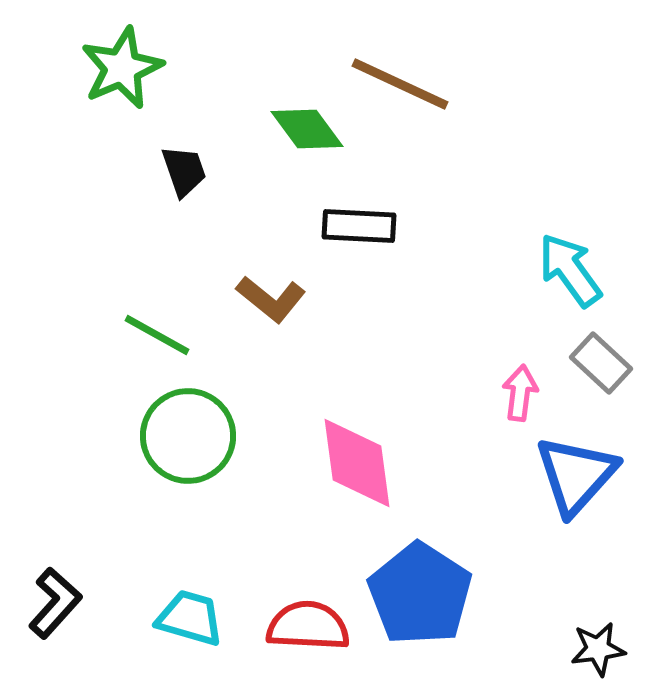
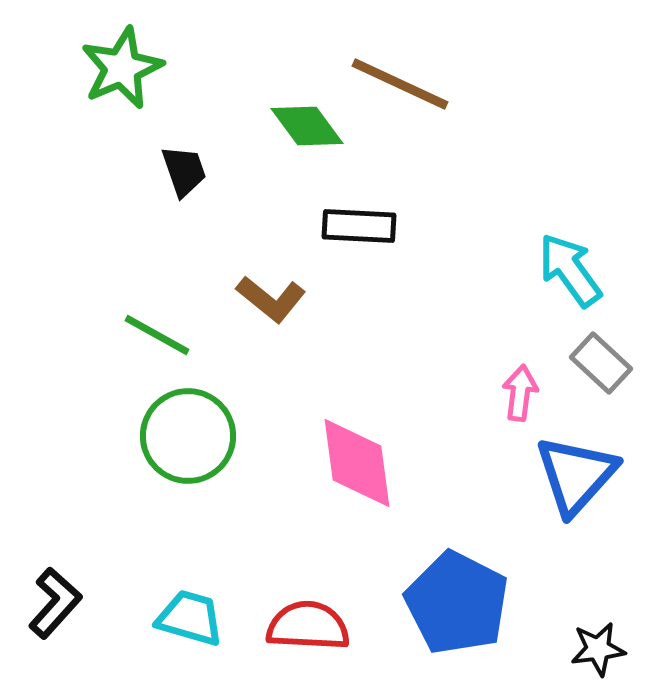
green diamond: moved 3 px up
blue pentagon: moved 37 px right, 9 px down; rotated 6 degrees counterclockwise
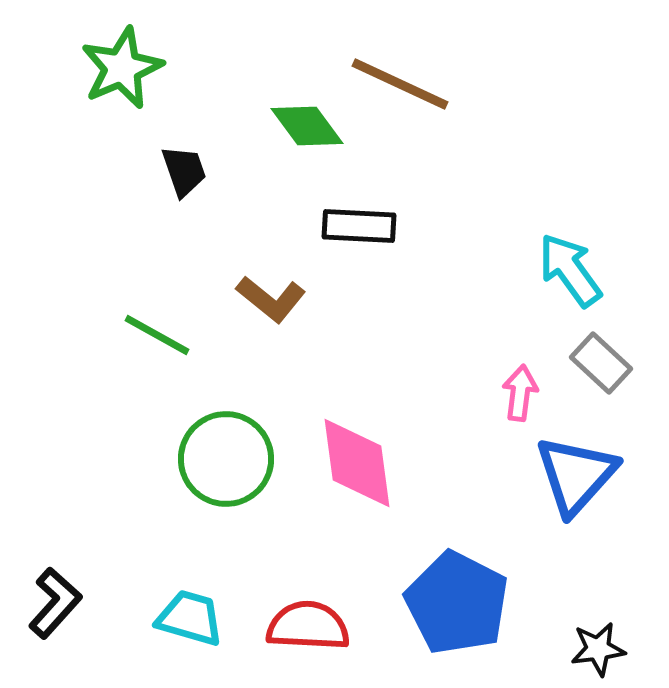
green circle: moved 38 px right, 23 px down
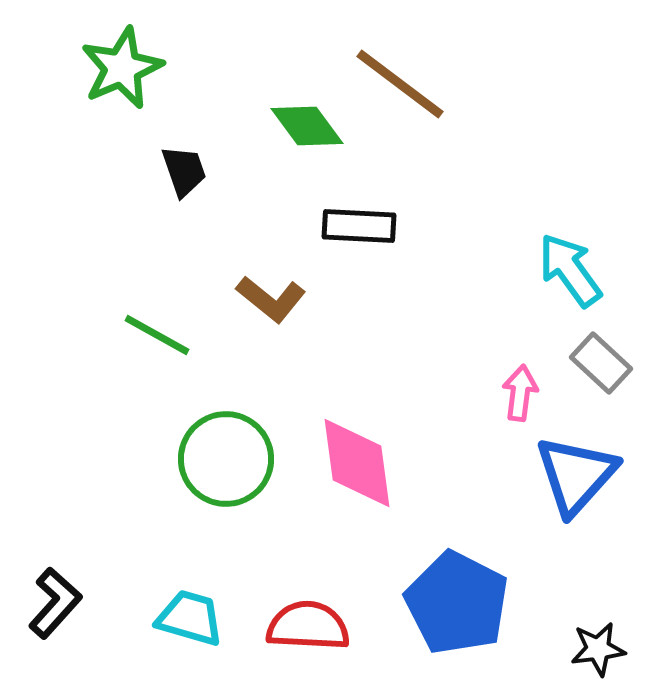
brown line: rotated 12 degrees clockwise
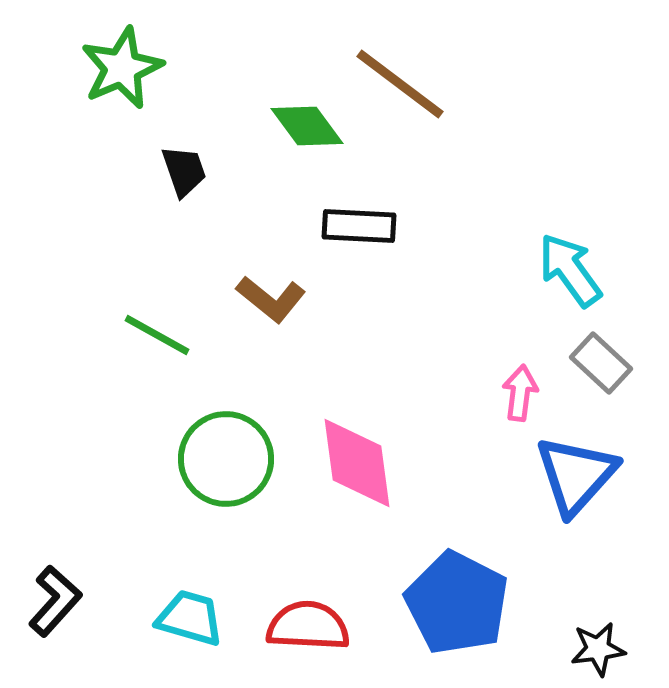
black L-shape: moved 2 px up
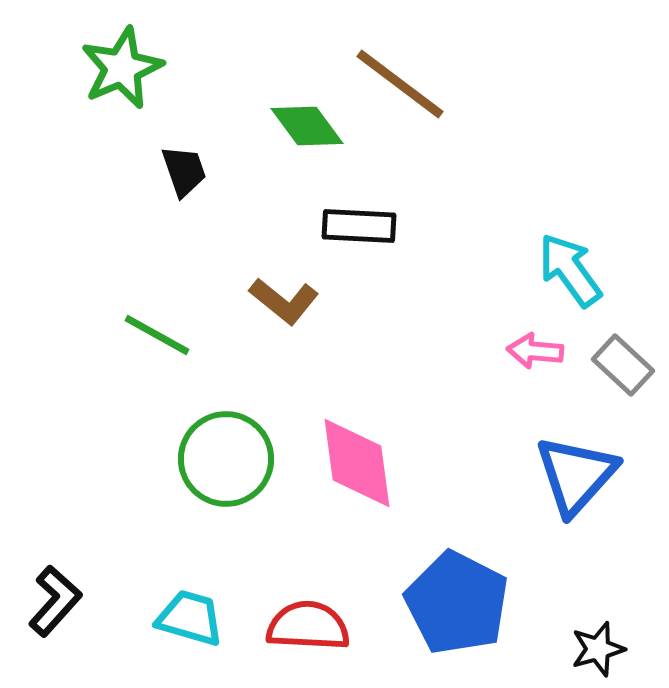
brown L-shape: moved 13 px right, 2 px down
gray rectangle: moved 22 px right, 2 px down
pink arrow: moved 15 px right, 42 px up; rotated 92 degrees counterclockwise
black star: rotated 8 degrees counterclockwise
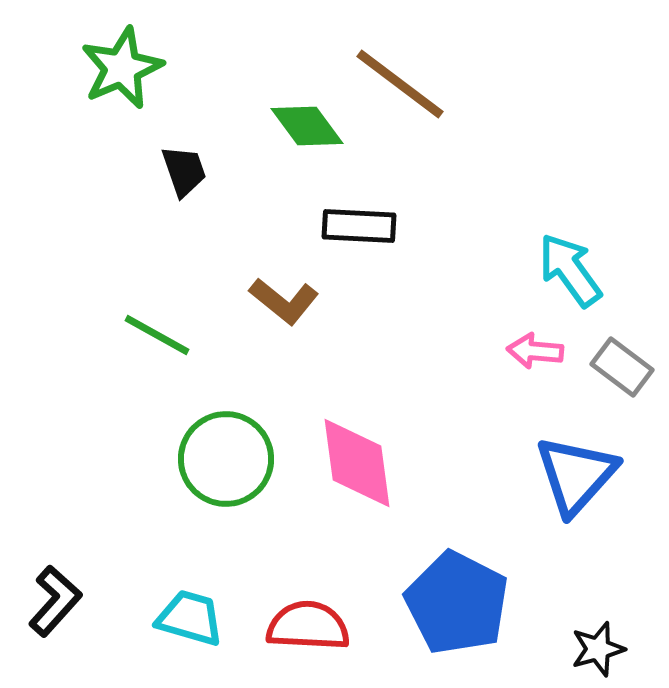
gray rectangle: moved 1 px left, 2 px down; rotated 6 degrees counterclockwise
